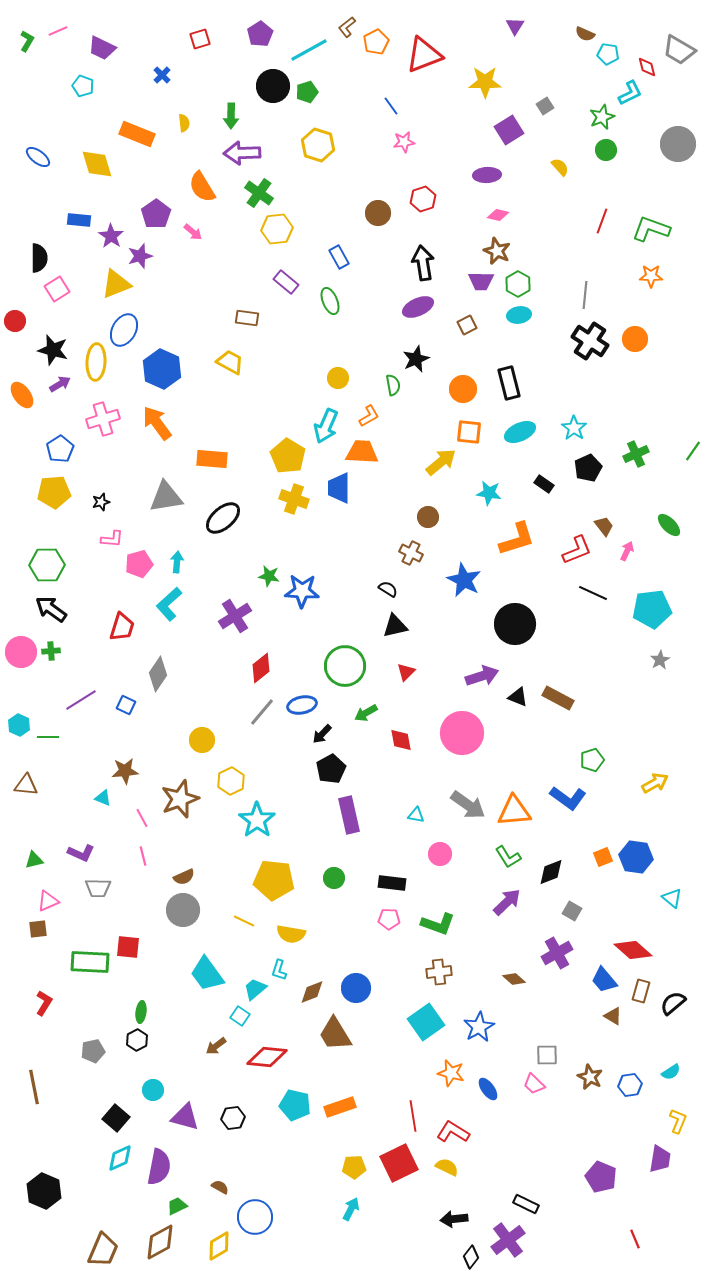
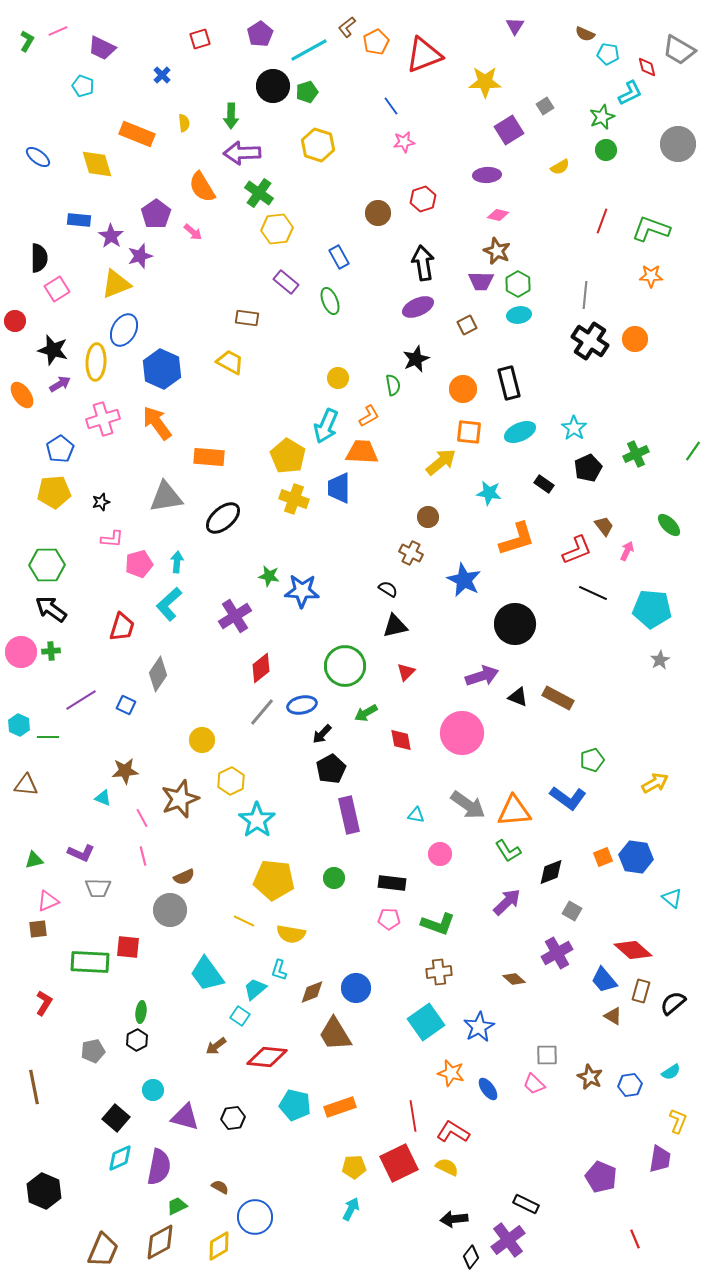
yellow semicircle at (560, 167): rotated 102 degrees clockwise
orange rectangle at (212, 459): moved 3 px left, 2 px up
cyan pentagon at (652, 609): rotated 12 degrees clockwise
green L-shape at (508, 857): moved 6 px up
gray circle at (183, 910): moved 13 px left
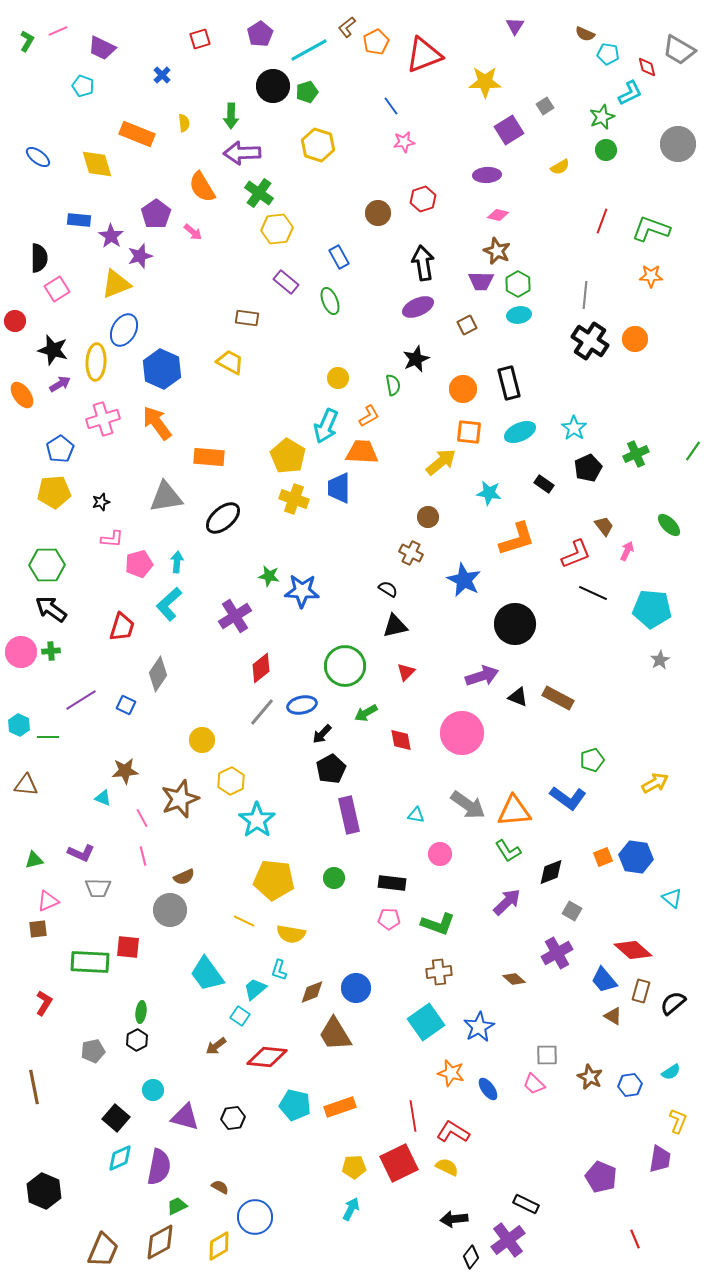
red L-shape at (577, 550): moved 1 px left, 4 px down
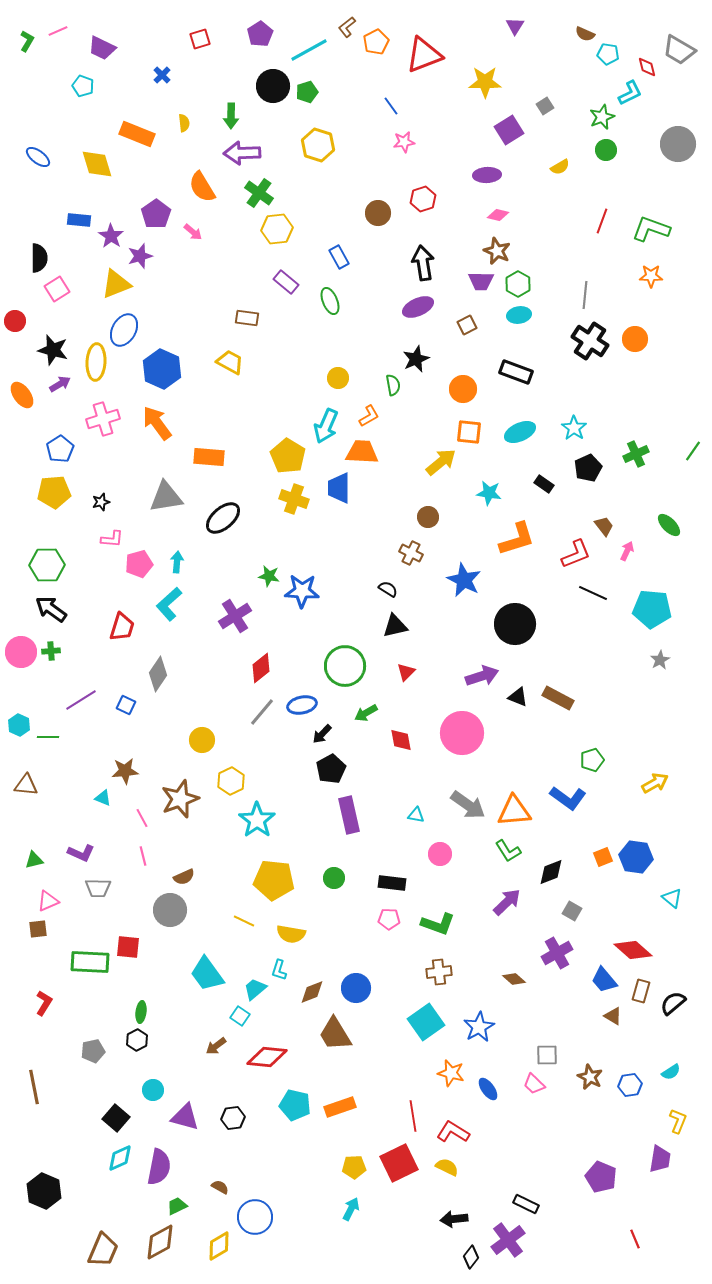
black rectangle at (509, 383): moved 7 px right, 11 px up; rotated 56 degrees counterclockwise
